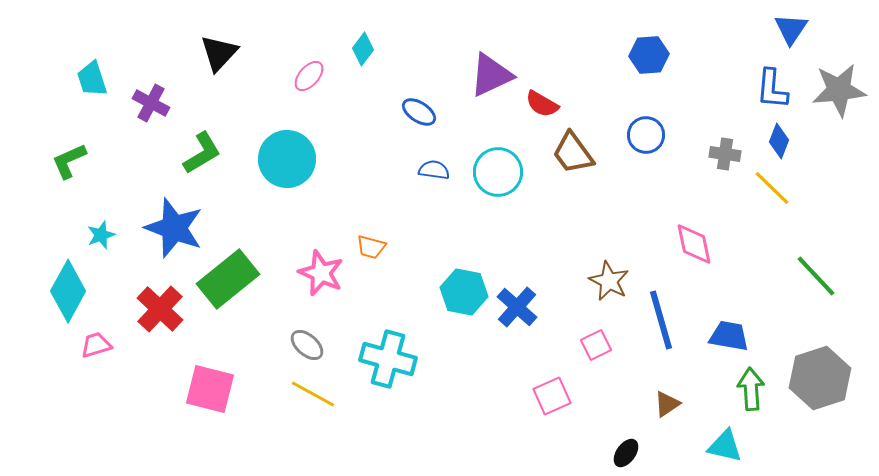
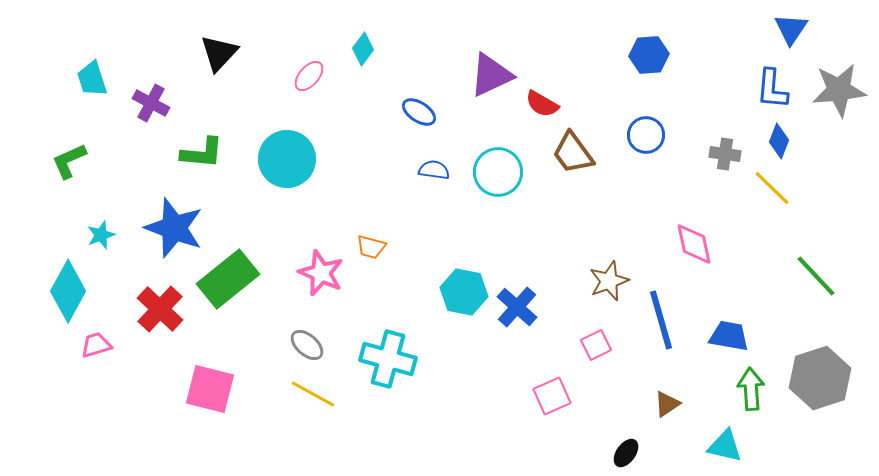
green L-shape at (202, 153): rotated 36 degrees clockwise
brown star at (609, 281): rotated 24 degrees clockwise
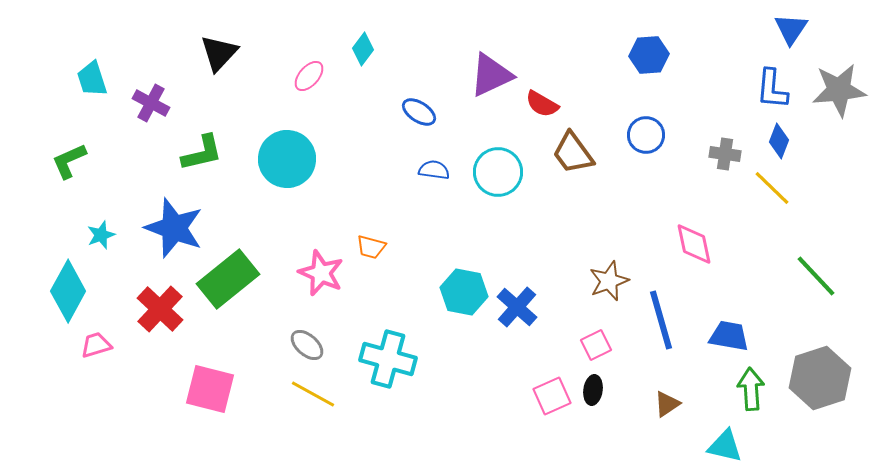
green L-shape at (202, 153): rotated 18 degrees counterclockwise
black ellipse at (626, 453): moved 33 px left, 63 px up; rotated 28 degrees counterclockwise
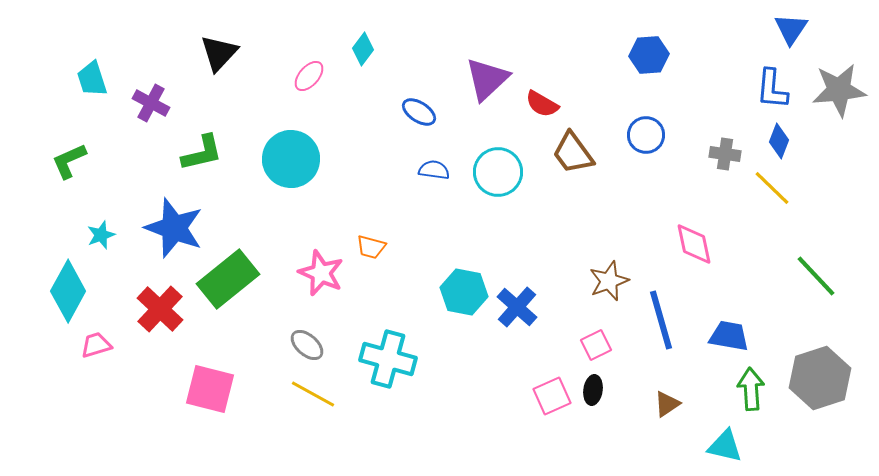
purple triangle at (491, 75): moved 4 px left, 4 px down; rotated 18 degrees counterclockwise
cyan circle at (287, 159): moved 4 px right
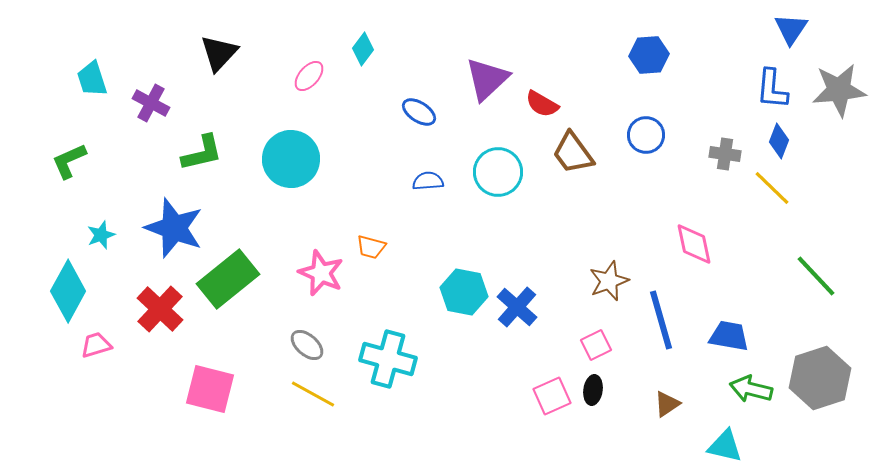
blue semicircle at (434, 170): moved 6 px left, 11 px down; rotated 12 degrees counterclockwise
green arrow at (751, 389): rotated 72 degrees counterclockwise
